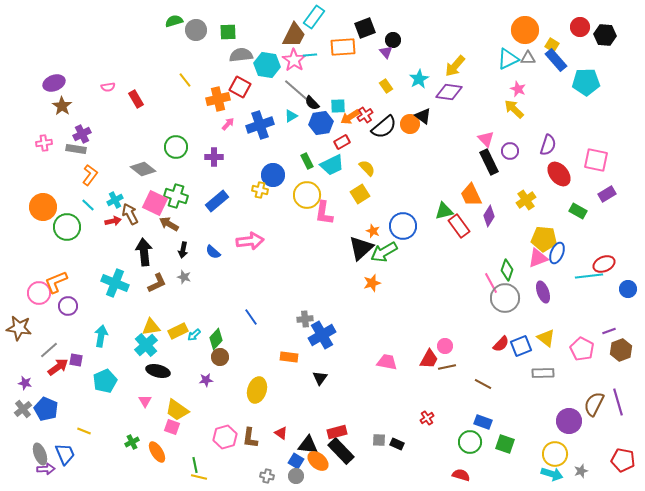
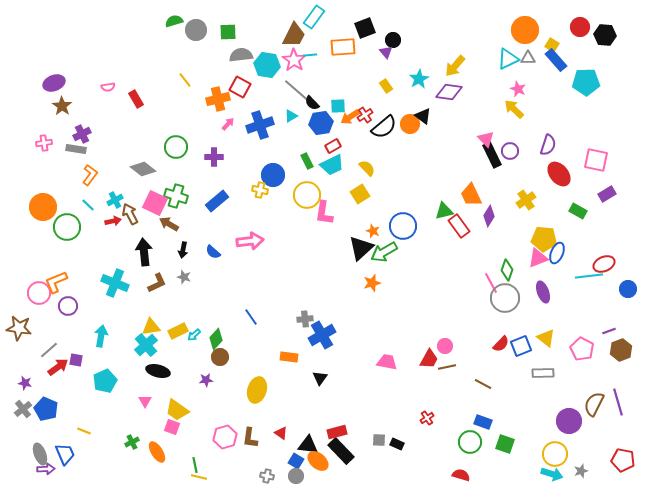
red rectangle at (342, 142): moved 9 px left, 4 px down
black rectangle at (489, 162): moved 3 px right, 7 px up
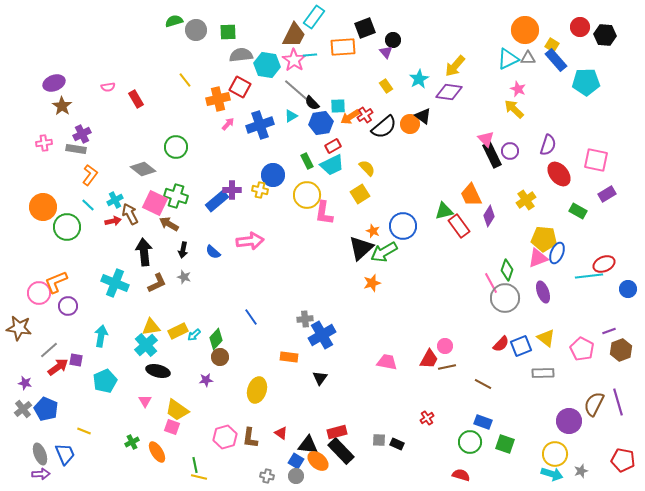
purple cross at (214, 157): moved 18 px right, 33 px down
purple arrow at (46, 469): moved 5 px left, 5 px down
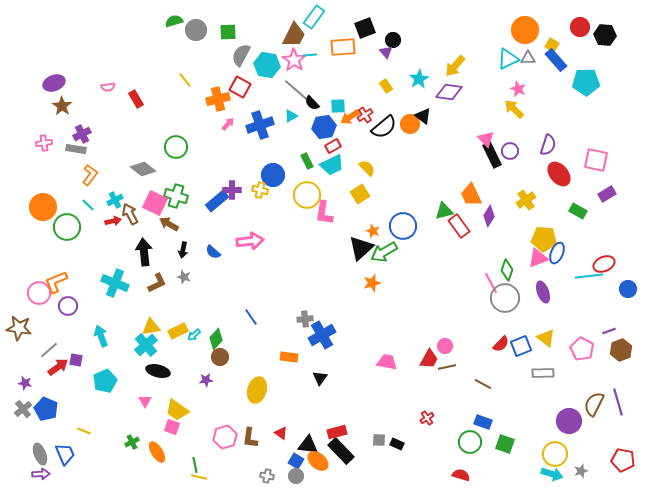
gray semicircle at (241, 55): rotated 55 degrees counterclockwise
blue hexagon at (321, 123): moved 3 px right, 4 px down
cyan arrow at (101, 336): rotated 30 degrees counterclockwise
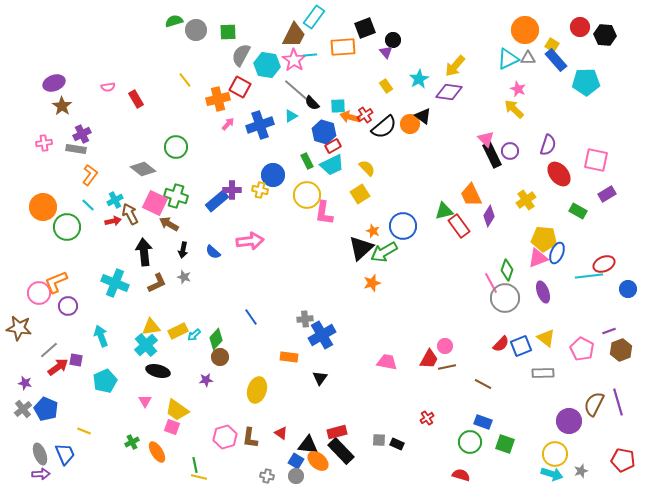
orange arrow at (350, 117): rotated 48 degrees clockwise
blue hexagon at (324, 127): moved 5 px down; rotated 25 degrees clockwise
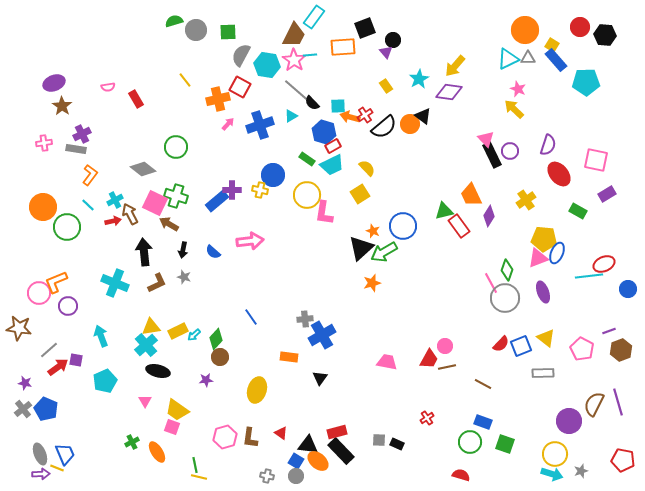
green rectangle at (307, 161): moved 2 px up; rotated 28 degrees counterclockwise
yellow line at (84, 431): moved 27 px left, 37 px down
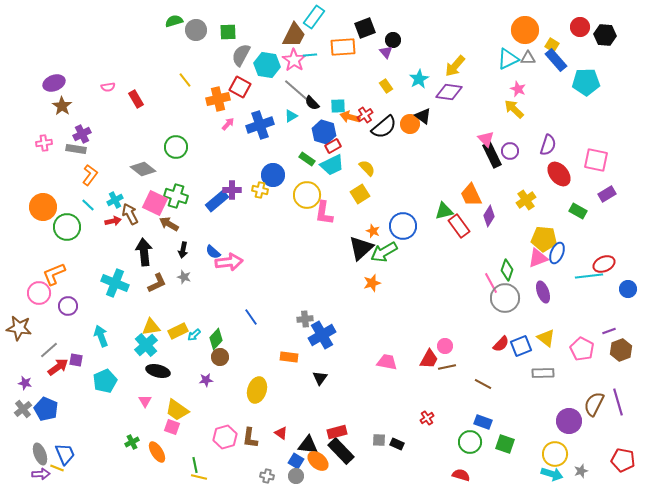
pink arrow at (250, 241): moved 21 px left, 21 px down
orange L-shape at (56, 282): moved 2 px left, 8 px up
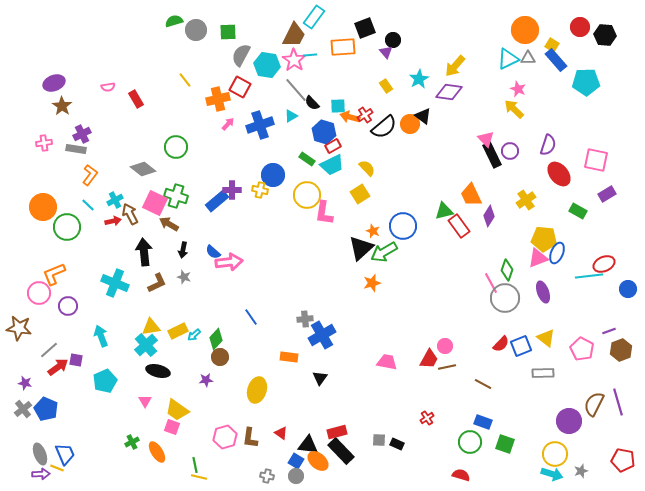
gray line at (296, 90): rotated 8 degrees clockwise
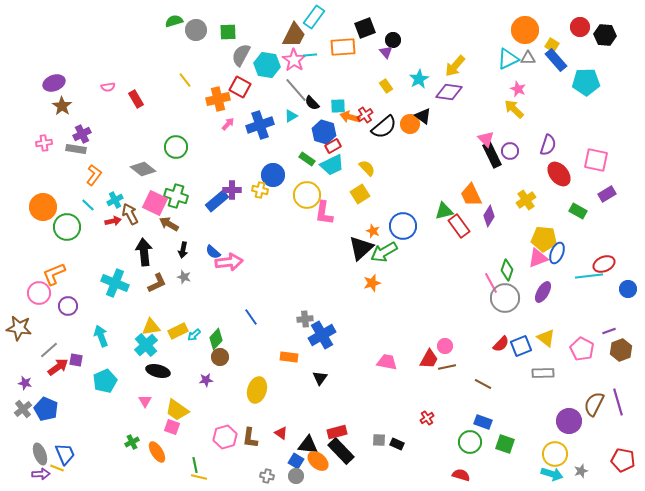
orange L-shape at (90, 175): moved 4 px right
purple ellipse at (543, 292): rotated 50 degrees clockwise
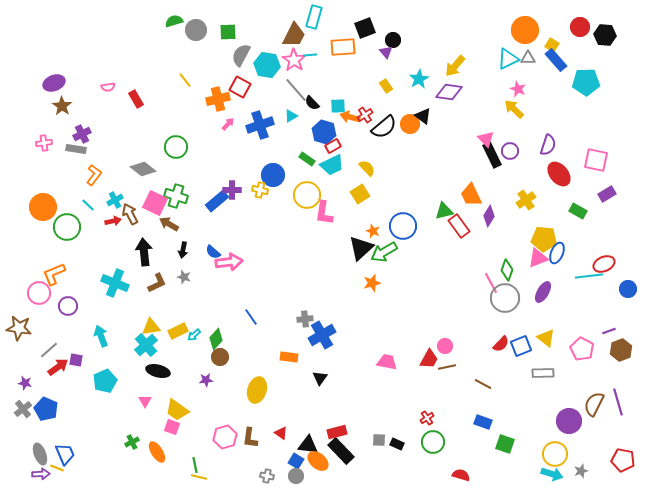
cyan rectangle at (314, 17): rotated 20 degrees counterclockwise
green circle at (470, 442): moved 37 px left
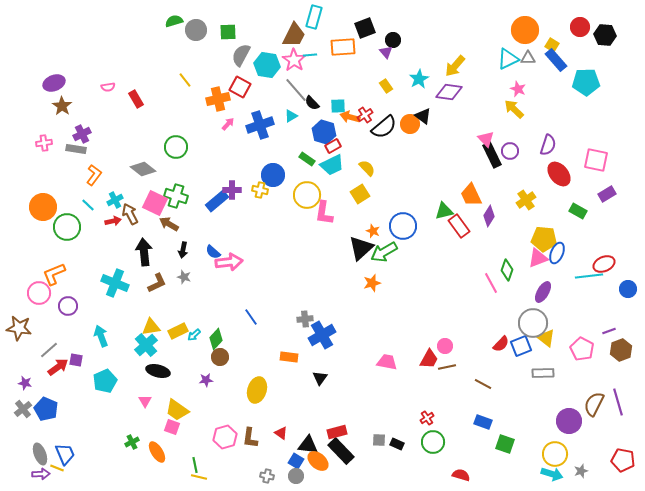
gray circle at (505, 298): moved 28 px right, 25 px down
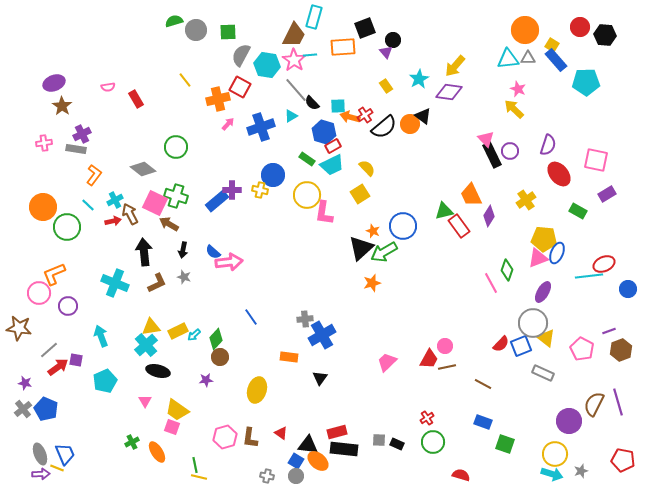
cyan triangle at (508, 59): rotated 20 degrees clockwise
blue cross at (260, 125): moved 1 px right, 2 px down
pink trapezoid at (387, 362): rotated 55 degrees counterclockwise
gray rectangle at (543, 373): rotated 25 degrees clockwise
black rectangle at (341, 451): moved 3 px right, 2 px up; rotated 40 degrees counterclockwise
